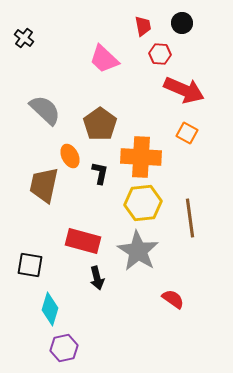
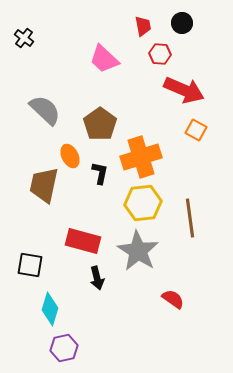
orange square: moved 9 px right, 3 px up
orange cross: rotated 21 degrees counterclockwise
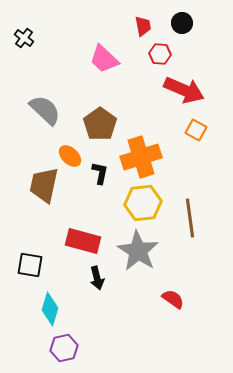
orange ellipse: rotated 20 degrees counterclockwise
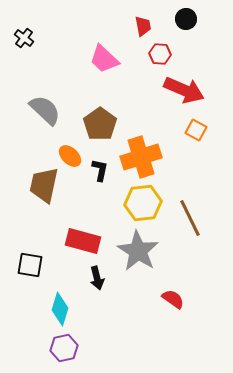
black circle: moved 4 px right, 4 px up
black L-shape: moved 3 px up
brown line: rotated 18 degrees counterclockwise
cyan diamond: moved 10 px right
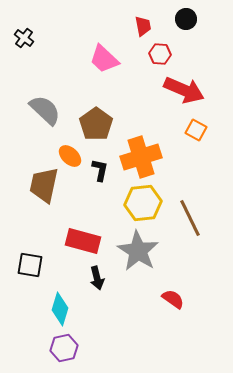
brown pentagon: moved 4 px left
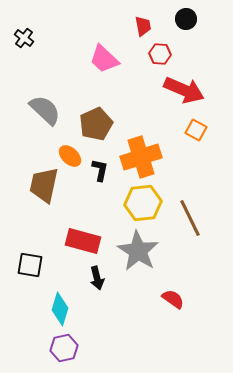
brown pentagon: rotated 12 degrees clockwise
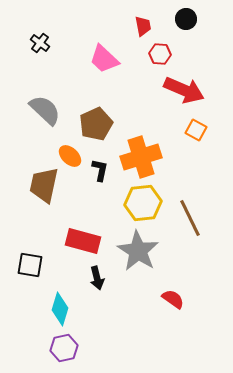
black cross: moved 16 px right, 5 px down
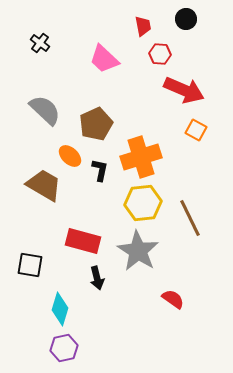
brown trapezoid: rotated 108 degrees clockwise
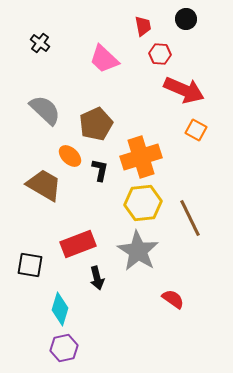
red rectangle: moved 5 px left, 3 px down; rotated 36 degrees counterclockwise
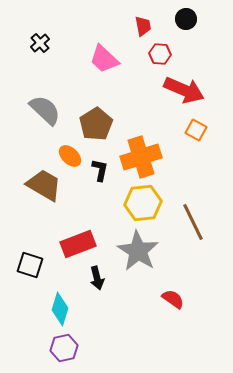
black cross: rotated 12 degrees clockwise
brown pentagon: rotated 8 degrees counterclockwise
brown line: moved 3 px right, 4 px down
black square: rotated 8 degrees clockwise
